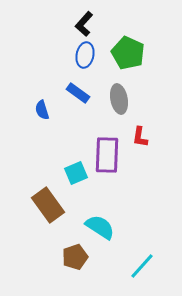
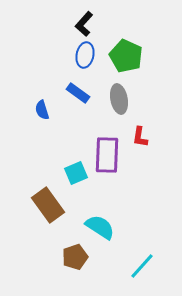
green pentagon: moved 2 px left, 3 px down
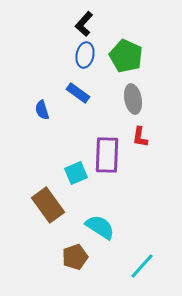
gray ellipse: moved 14 px right
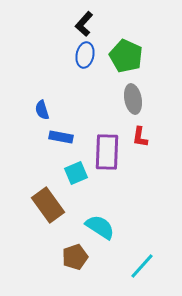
blue rectangle: moved 17 px left, 44 px down; rotated 25 degrees counterclockwise
purple rectangle: moved 3 px up
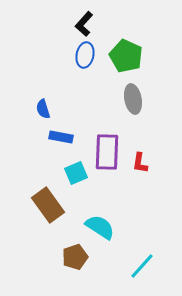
blue semicircle: moved 1 px right, 1 px up
red L-shape: moved 26 px down
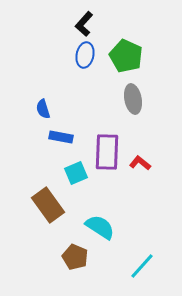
red L-shape: rotated 120 degrees clockwise
brown pentagon: rotated 30 degrees counterclockwise
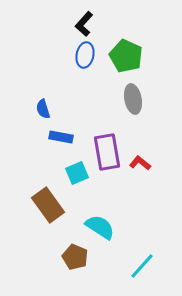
purple rectangle: rotated 12 degrees counterclockwise
cyan square: moved 1 px right
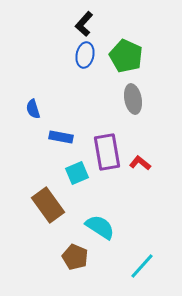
blue semicircle: moved 10 px left
